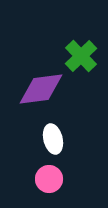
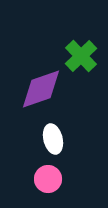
purple diamond: rotated 12 degrees counterclockwise
pink circle: moved 1 px left
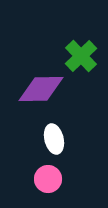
purple diamond: rotated 18 degrees clockwise
white ellipse: moved 1 px right
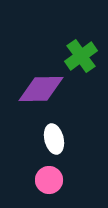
green cross: rotated 8 degrees clockwise
pink circle: moved 1 px right, 1 px down
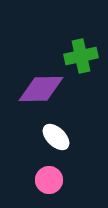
green cross: rotated 24 degrees clockwise
white ellipse: moved 2 px right, 2 px up; rotated 32 degrees counterclockwise
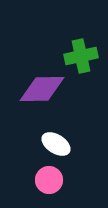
purple diamond: moved 1 px right
white ellipse: moved 7 px down; rotated 12 degrees counterclockwise
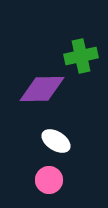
white ellipse: moved 3 px up
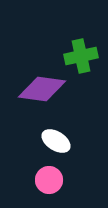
purple diamond: rotated 9 degrees clockwise
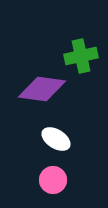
white ellipse: moved 2 px up
pink circle: moved 4 px right
